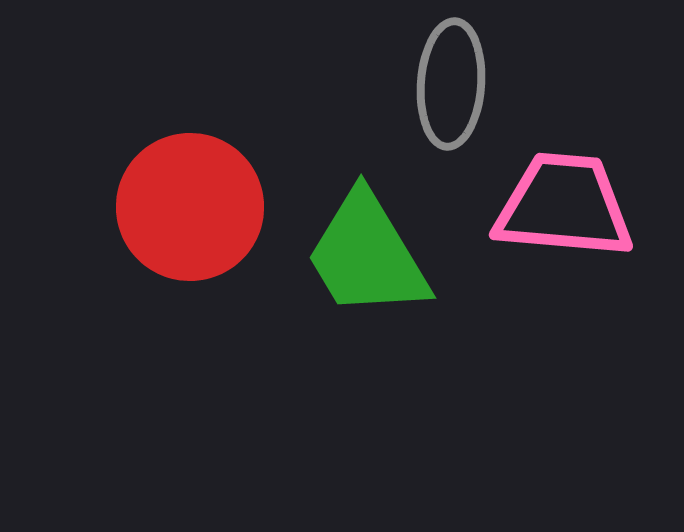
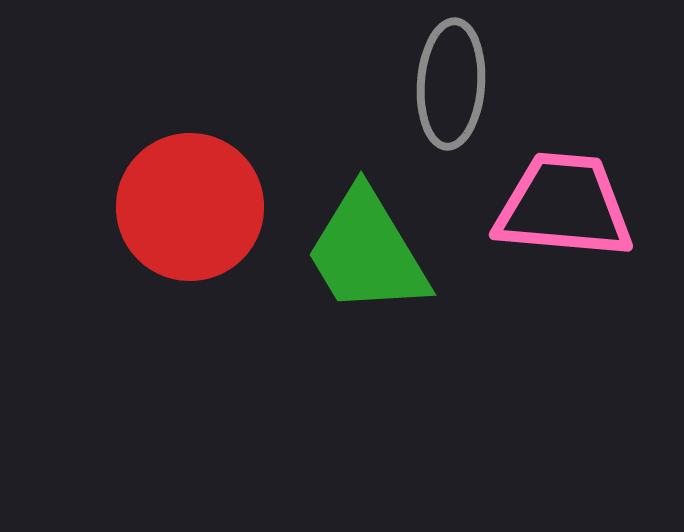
green trapezoid: moved 3 px up
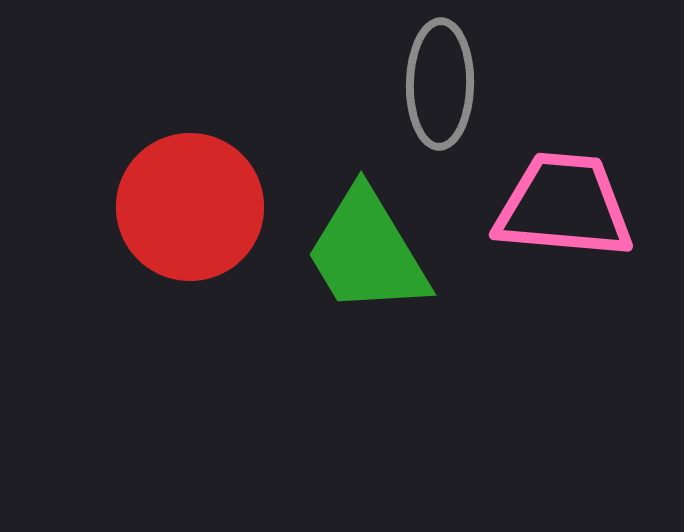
gray ellipse: moved 11 px left; rotated 3 degrees counterclockwise
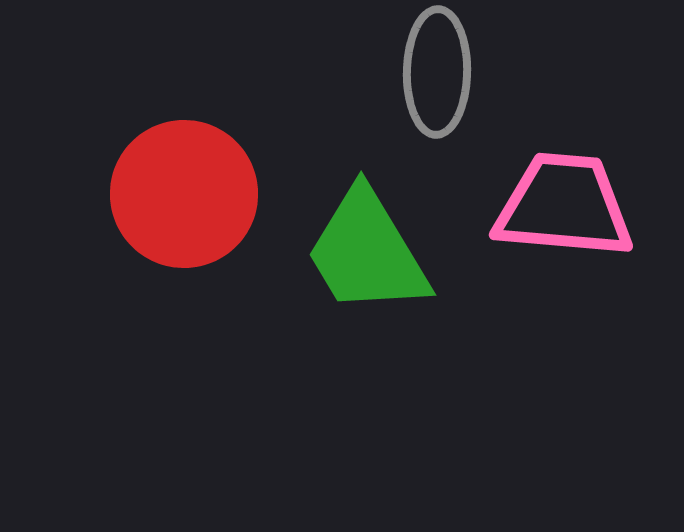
gray ellipse: moved 3 px left, 12 px up
red circle: moved 6 px left, 13 px up
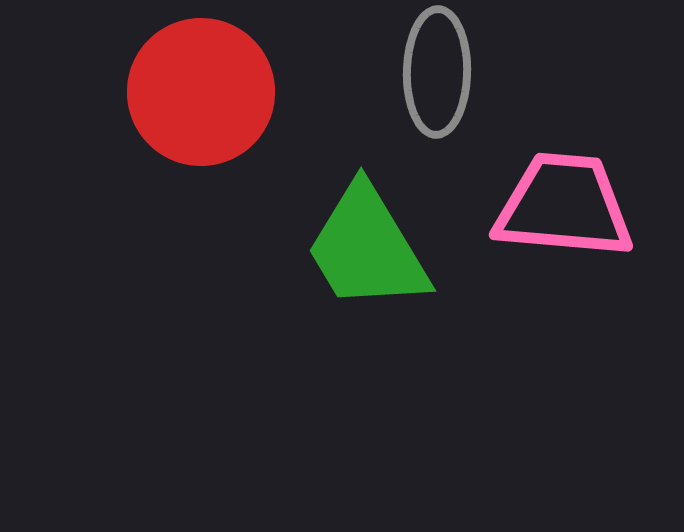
red circle: moved 17 px right, 102 px up
green trapezoid: moved 4 px up
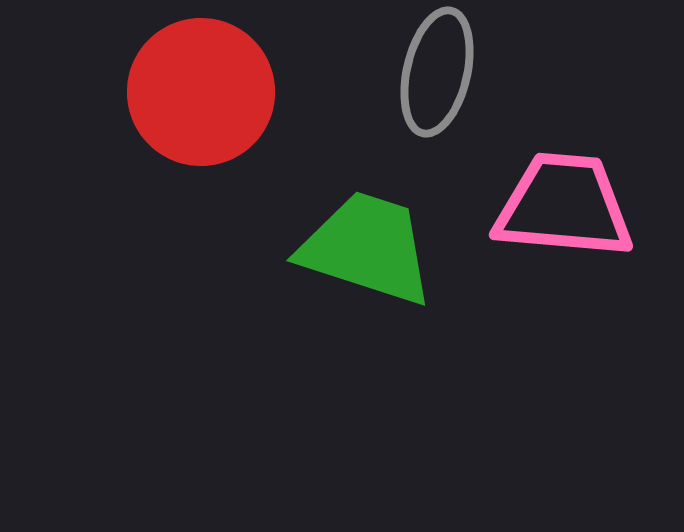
gray ellipse: rotated 12 degrees clockwise
green trapezoid: rotated 139 degrees clockwise
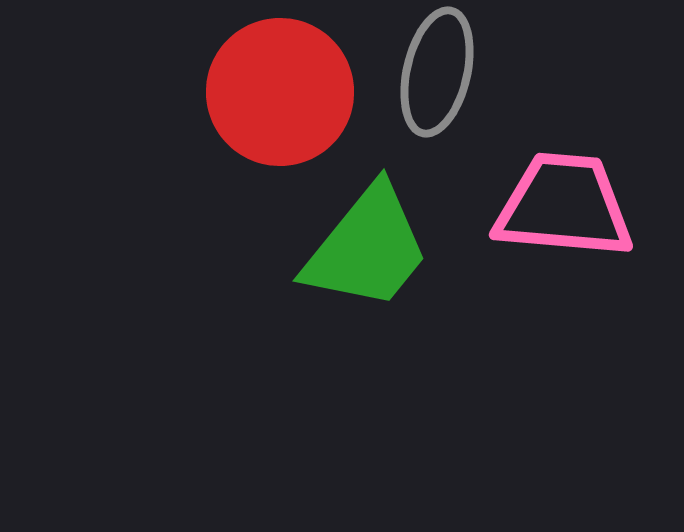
red circle: moved 79 px right
green trapezoid: rotated 111 degrees clockwise
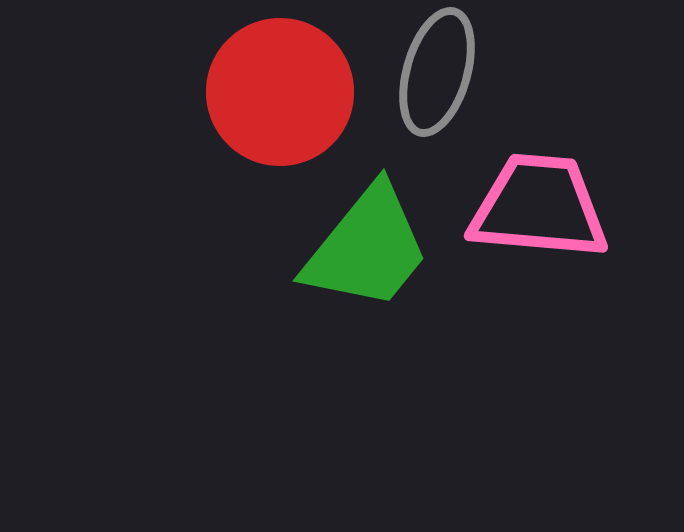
gray ellipse: rotated 3 degrees clockwise
pink trapezoid: moved 25 px left, 1 px down
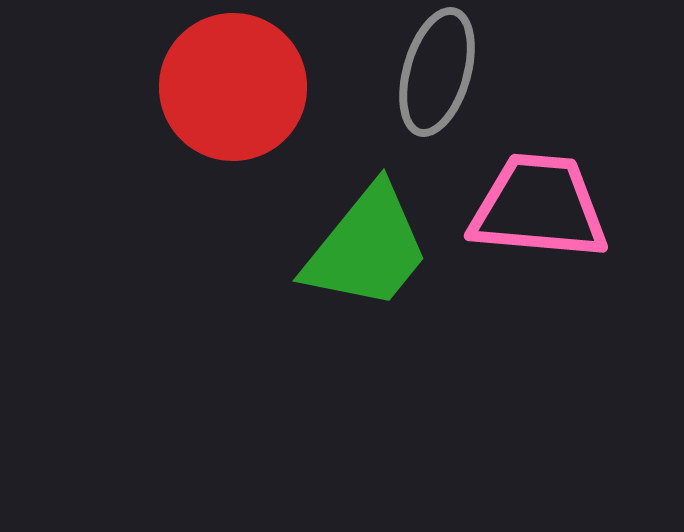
red circle: moved 47 px left, 5 px up
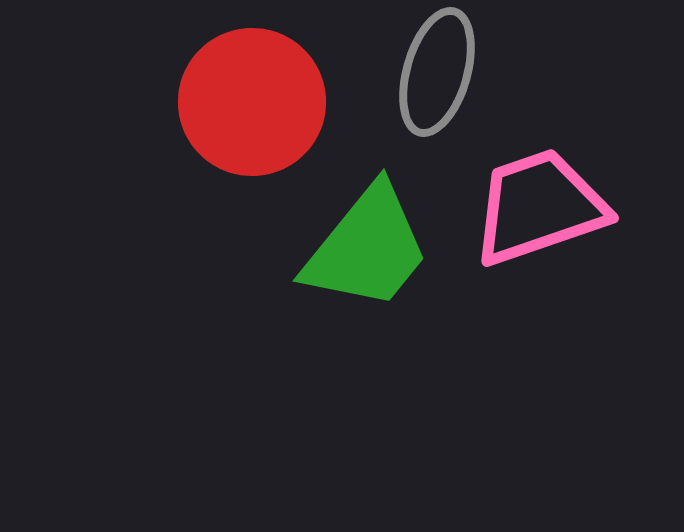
red circle: moved 19 px right, 15 px down
pink trapezoid: rotated 24 degrees counterclockwise
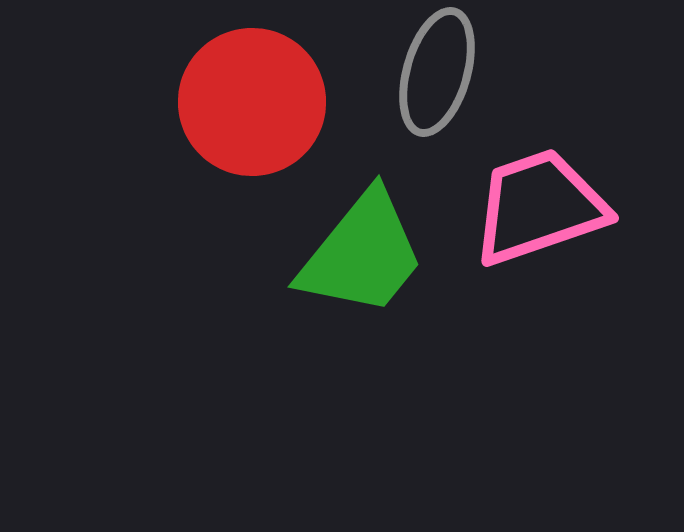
green trapezoid: moved 5 px left, 6 px down
